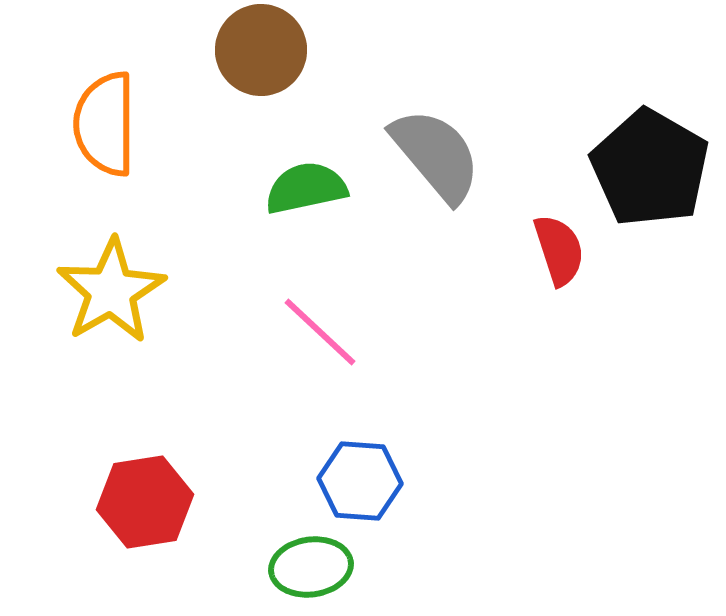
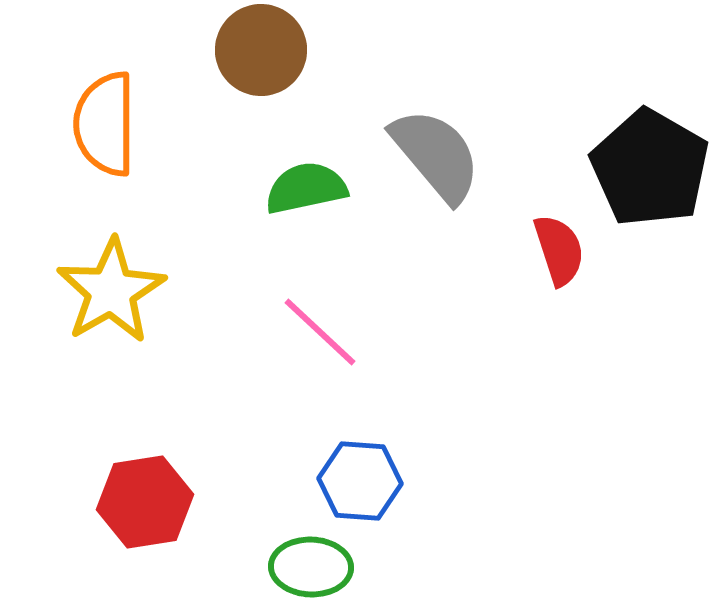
green ellipse: rotated 10 degrees clockwise
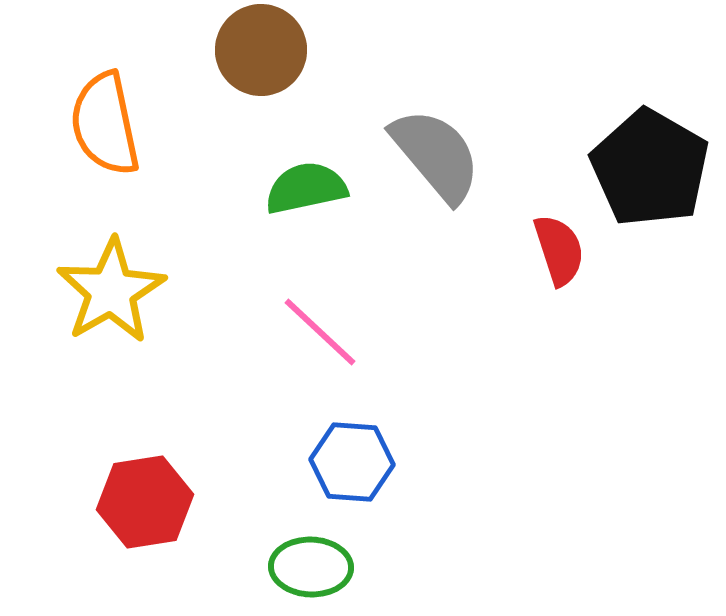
orange semicircle: rotated 12 degrees counterclockwise
blue hexagon: moved 8 px left, 19 px up
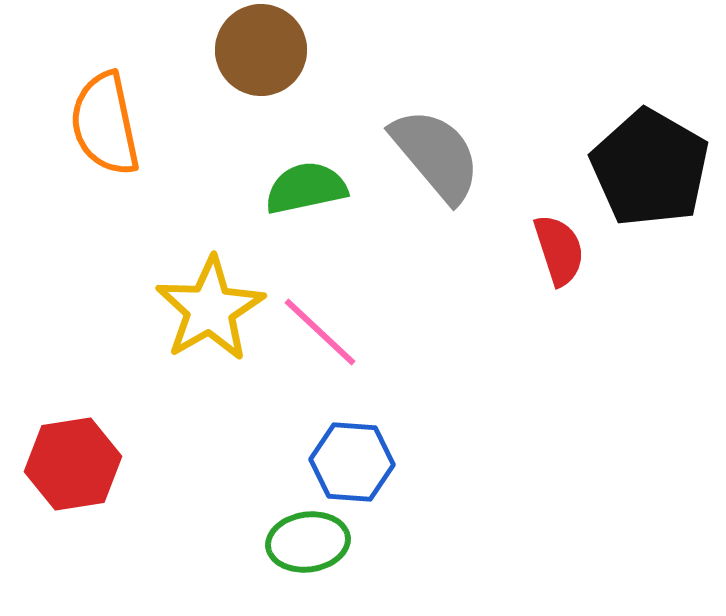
yellow star: moved 99 px right, 18 px down
red hexagon: moved 72 px left, 38 px up
green ellipse: moved 3 px left, 25 px up; rotated 10 degrees counterclockwise
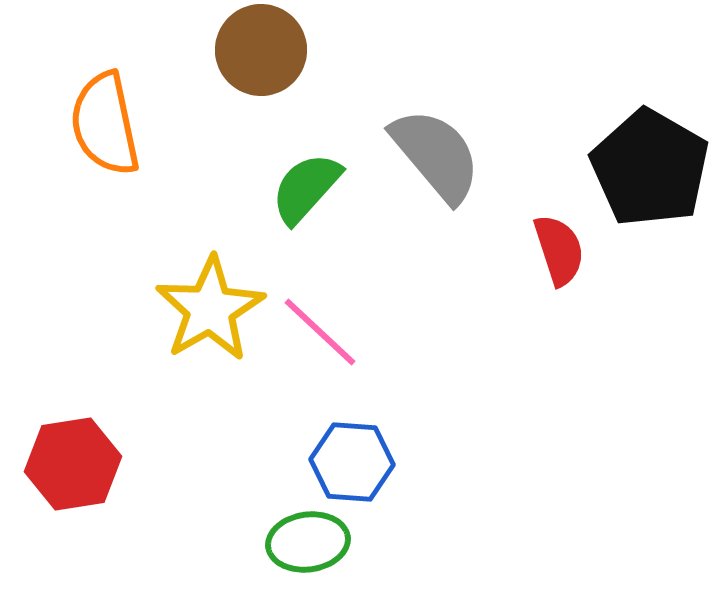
green semicircle: rotated 36 degrees counterclockwise
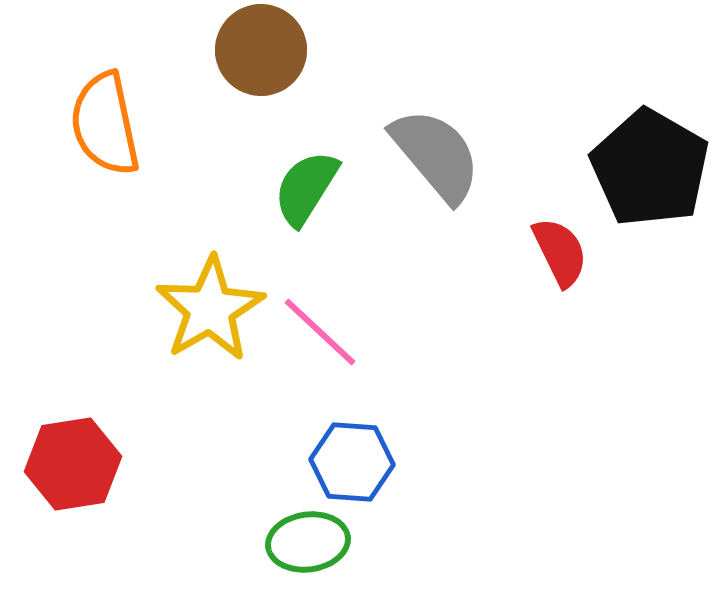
green semicircle: rotated 10 degrees counterclockwise
red semicircle: moved 1 px right, 2 px down; rotated 8 degrees counterclockwise
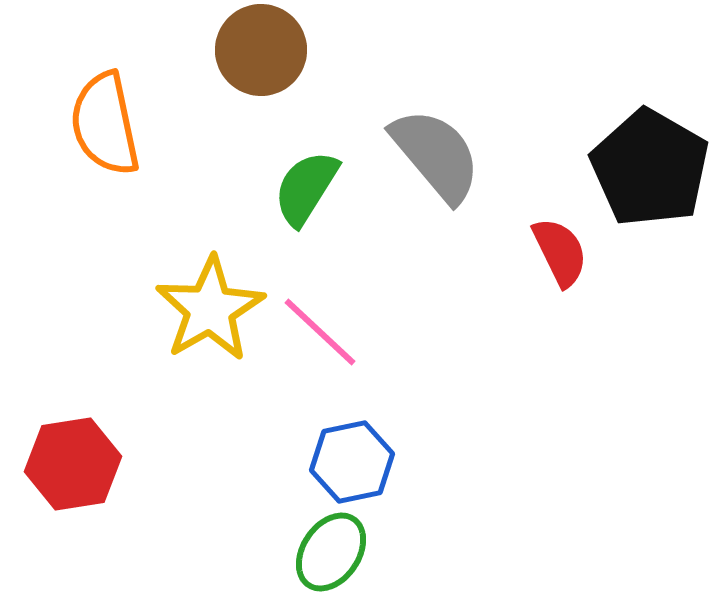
blue hexagon: rotated 16 degrees counterclockwise
green ellipse: moved 23 px right, 10 px down; rotated 48 degrees counterclockwise
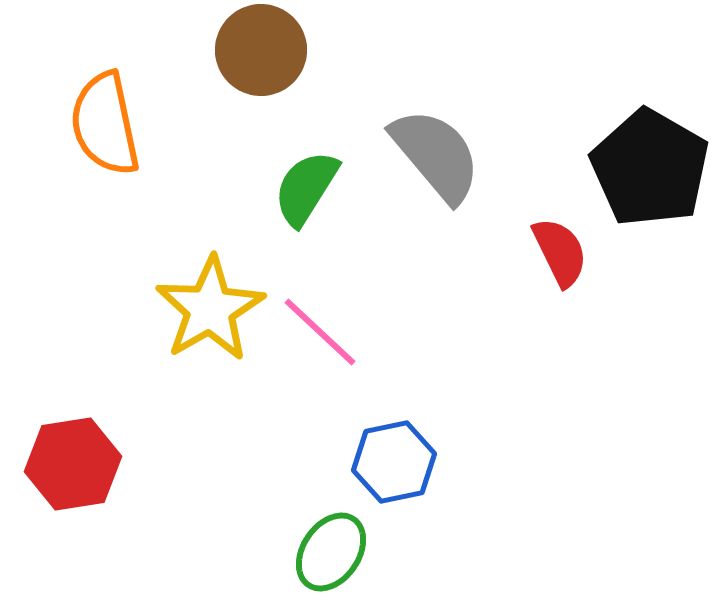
blue hexagon: moved 42 px right
